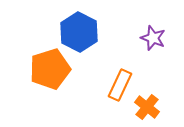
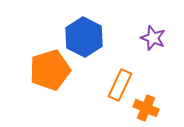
blue hexagon: moved 5 px right, 5 px down
orange pentagon: moved 1 px down
orange cross: moved 1 px left, 1 px down; rotated 15 degrees counterclockwise
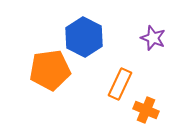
orange pentagon: rotated 9 degrees clockwise
orange rectangle: moved 1 px up
orange cross: moved 2 px down
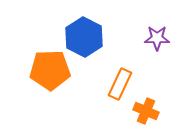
purple star: moved 4 px right; rotated 20 degrees counterclockwise
orange pentagon: rotated 6 degrees clockwise
orange cross: moved 1 px down
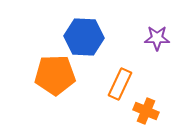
blue hexagon: rotated 24 degrees counterclockwise
orange pentagon: moved 5 px right, 5 px down
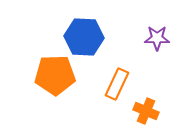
orange rectangle: moved 3 px left
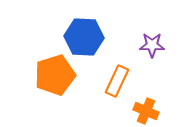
purple star: moved 5 px left, 7 px down
orange pentagon: rotated 15 degrees counterclockwise
orange rectangle: moved 3 px up
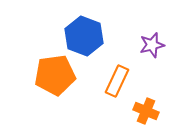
blue hexagon: moved 1 px up; rotated 18 degrees clockwise
purple star: rotated 15 degrees counterclockwise
orange pentagon: rotated 9 degrees clockwise
